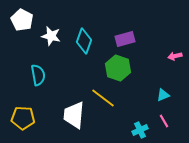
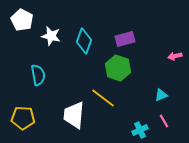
cyan triangle: moved 2 px left
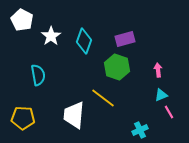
white star: rotated 24 degrees clockwise
pink arrow: moved 17 px left, 14 px down; rotated 96 degrees clockwise
green hexagon: moved 1 px left, 1 px up
pink line: moved 5 px right, 9 px up
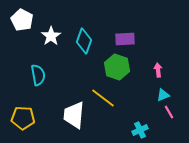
purple rectangle: rotated 12 degrees clockwise
cyan triangle: moved 2 px right
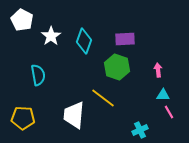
cyan triangle: rotated 24 degrees clockwise
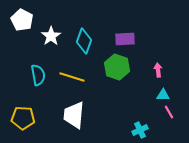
yellow line: moved 31 px left, 21 px up; rotated 20 degrees counterclockwise
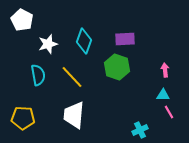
white star: moved 3 px left, 8 px down; rotated 18 degrees clockwise
pink arrow: moved 7 px right
yellow line: rotated 30 degrees clockwise
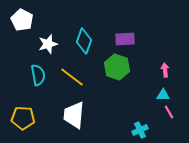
yellow line: rotated 10 degrees counterclockwise
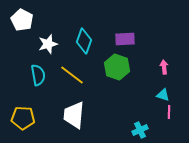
pink arrow: moved 1 px left, 3 px up
yellow line: moved 2 px up
cyan triangle: rotated 16 degrees clockwise
pink line: rotated 32 degrees clockwise
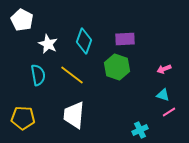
white star: rotated 30 degrees counterclockwise
pink arrow: moved 2 px down; rotated 104 degrees counterclockwise
pink line: rotated 56 degrees clockwise
